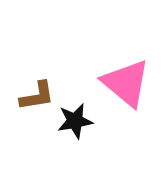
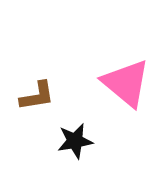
black star: moved 20 px down
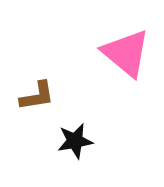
pink triangle: moved 30 px up
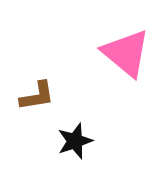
black star: rotated 9 degrees counterclockwise
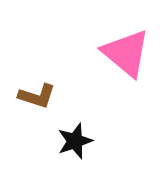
brown L-shape: rotated 27 degrees clockwise
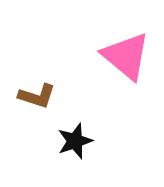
pink triangle: moved 3 px down
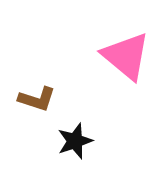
brown L-shape: moved 3 px down
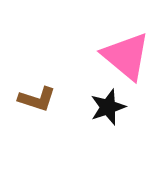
black star: moved 33 px right, 34 px up
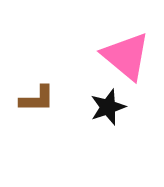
brown L-shape: rotated 18 degrees counterclockwise
